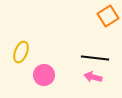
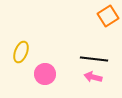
black line: moved 1 px left, 1 px down
pink circle: moved 1 px right, 1 px up
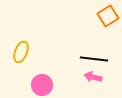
pink circle: moved 3 px left, 11 px down
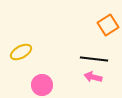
orange square: moved 9 px down
yellow ellipse: rotated 40 degrees clockwise
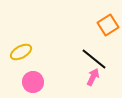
black line: rotated 32 degrees clockwise
pink arrow: rotated 102 degrees clockwise
pink circle: moved 9 px left, 3 px up
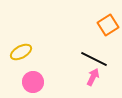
black line: rotated 12 degrees counterclockwise
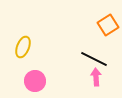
yellow ellipse: moved 2 px right, 5 px up; rotated 40 degrees counterclockwise
pink arrow: moved 3 px right; rotated 30 degrees counterclockwise
pink circle: moved 2 px right, 1 px up
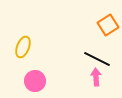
black line: moved 3 px right
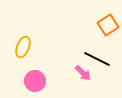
pink arrow: moved 13 px left, 4 px up; rotated 138 degrees clockwise
